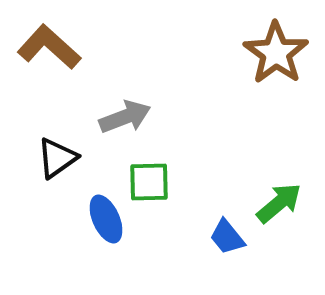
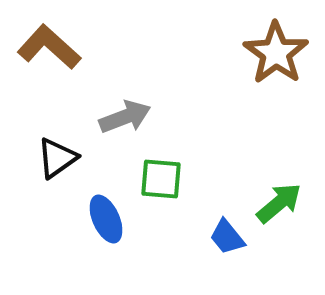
green square: moved 12 px right, 3 px up; rotated 6 degrees clockwise
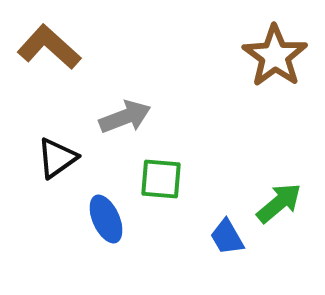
brown star: moved 1 px left, 3 px down
blue trapezoid: rotated 9 degrees clockwise
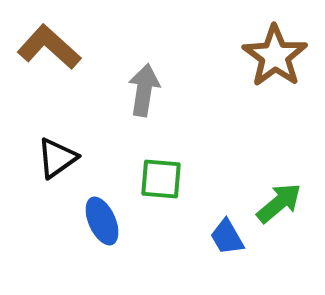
gray arrow: moved 19 px right, 27 px up; rotated 60 degrees counterclockwise
blue ellipse: moved 4 px left, 2 px down
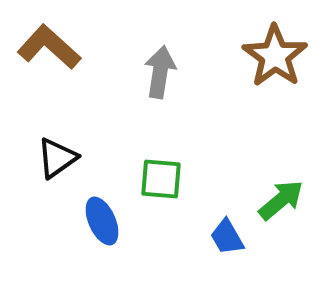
gray arrow: moved 16 px right, 18 px up
green arrow: moved 2 px right, 3 px up
